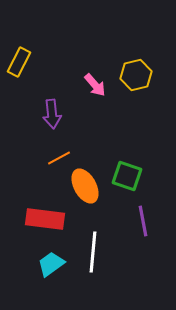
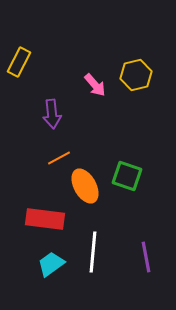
purple line: moved 3 px right, 36 px down
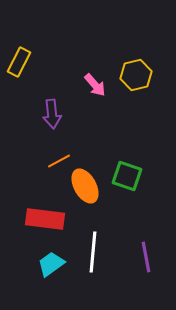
orange line: moved 3 px down
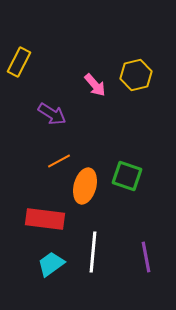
purple arrow: rotated 52 degrees counterclockwise
orange ellipse: rotated 44 degrees clockwise
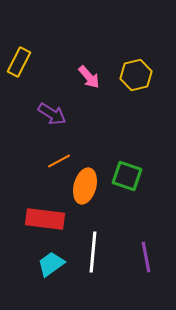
pink arrow: moved 6 px left, 8 px up
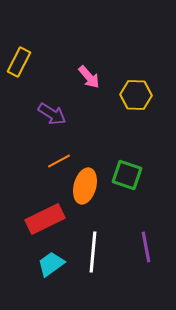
yellow hexagon: moved 20 px down; rotated 16 degrees clockwise
green square: moved 1 px up
red rectangle: rotated 33 degrees counterclockwise
purple line: moved 10 px up
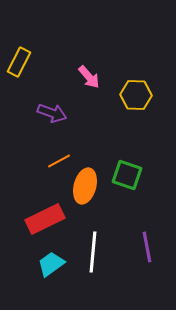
purple arrow: moved 1 px up; rotated 12 degrees counterclockwise
purple line: moved 1 px right
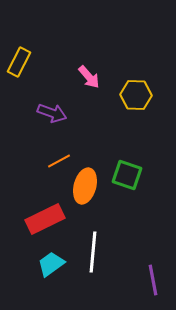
purple line: moved 6 px right, 33 px down
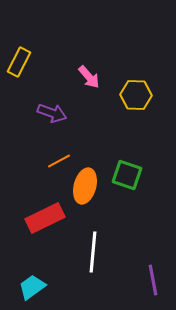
red rectangle: moved 1 px up
cyan trapezoid: moved 19 px left, 23 px down
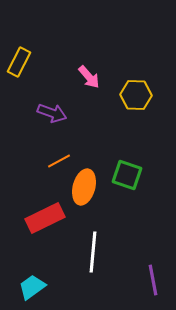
orange ellipse: moved 1 px left, 1 px down
